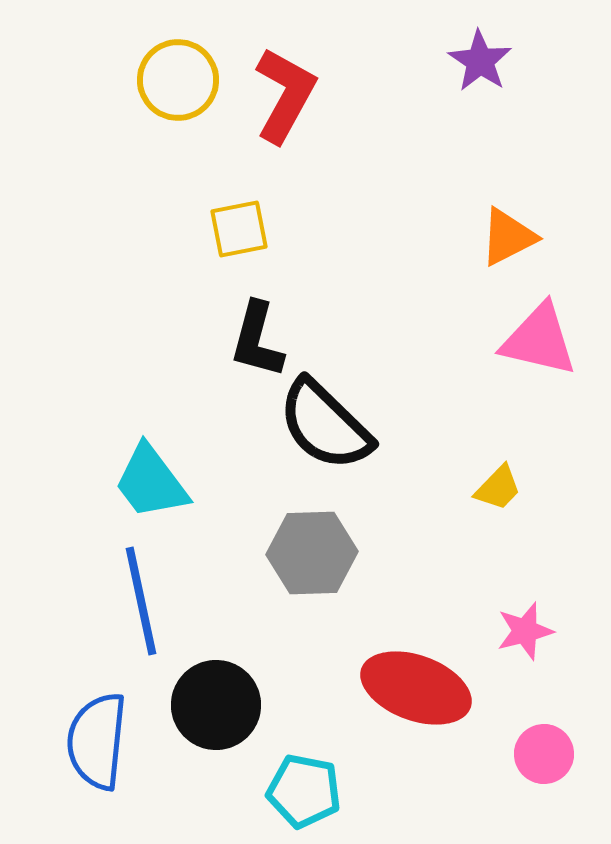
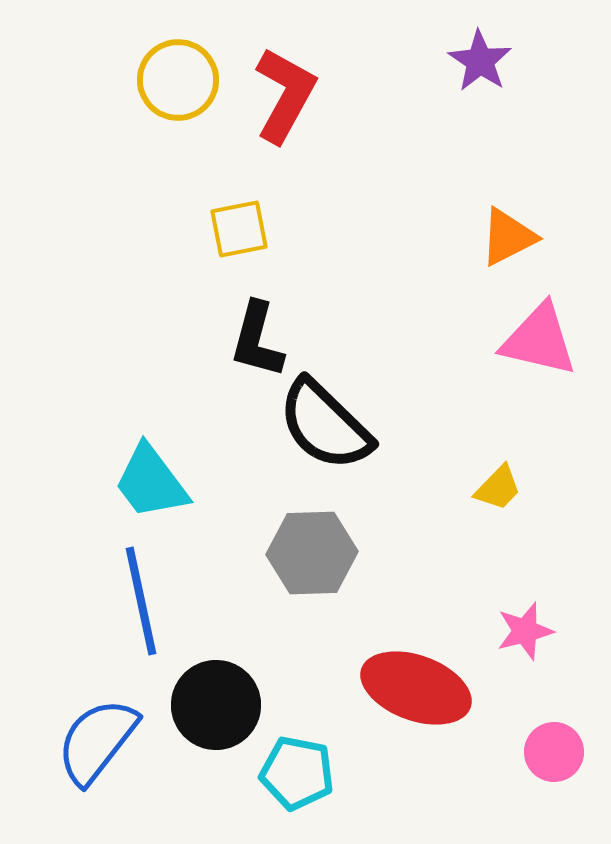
blue semicircle: rotated 32 degrees clockwise
pink circle: moved 10 px right, 2 px up
cyan pentagon: moved 7 px left, 18 px up
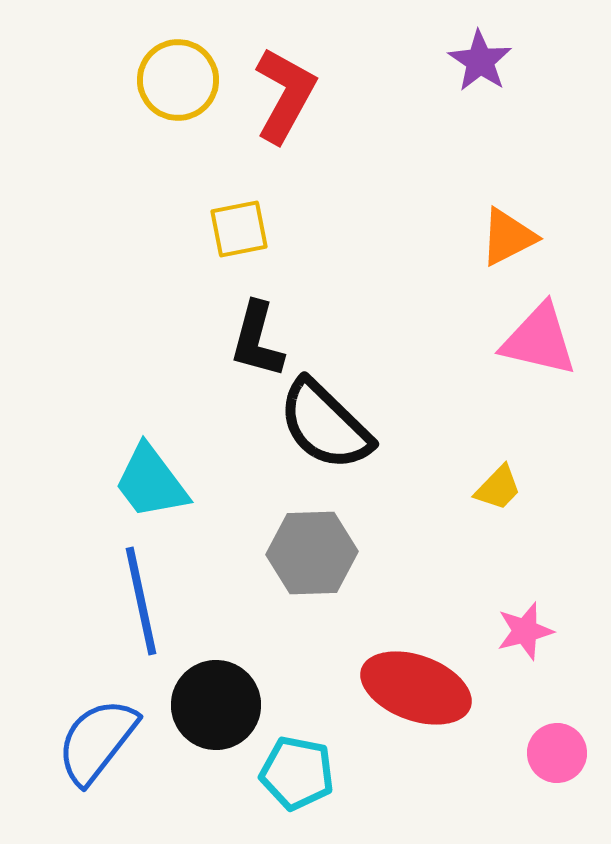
pink circle: moved 3 px right, 1 px down
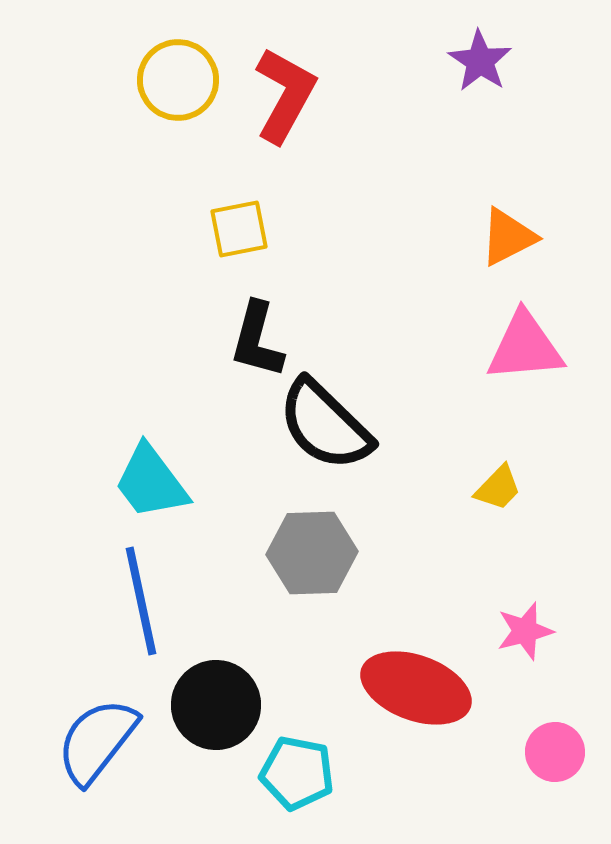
pink triangle: moved 14 px left, 7 px down; rotated 18 degrees counterclockwise
pink circle: moved 2 px left, 1 px up
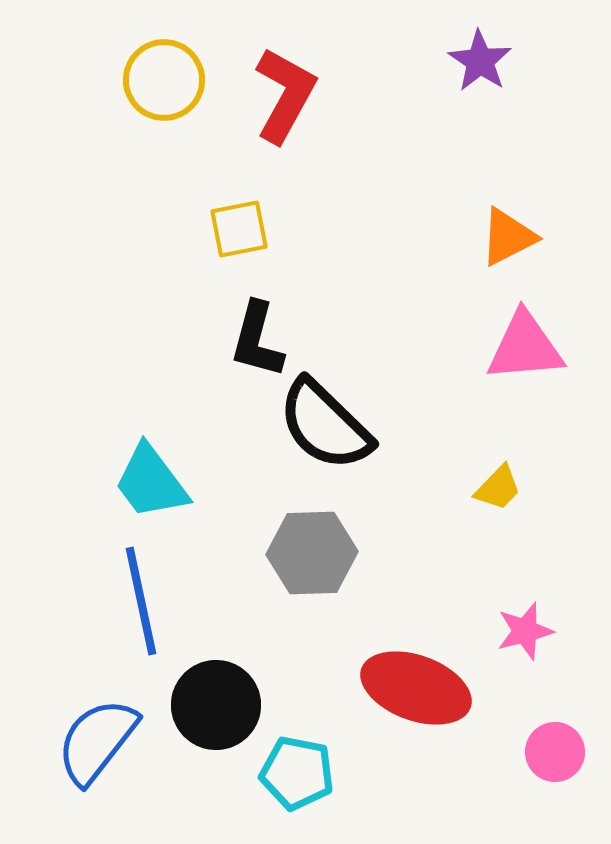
yellow circle: moved 14 px left
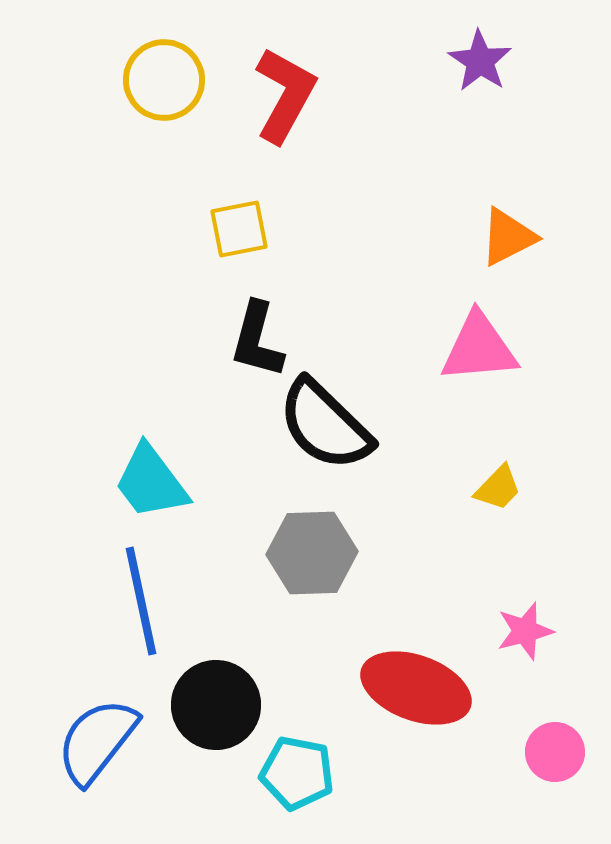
pink triangle: moved 46 px left, 1 px down
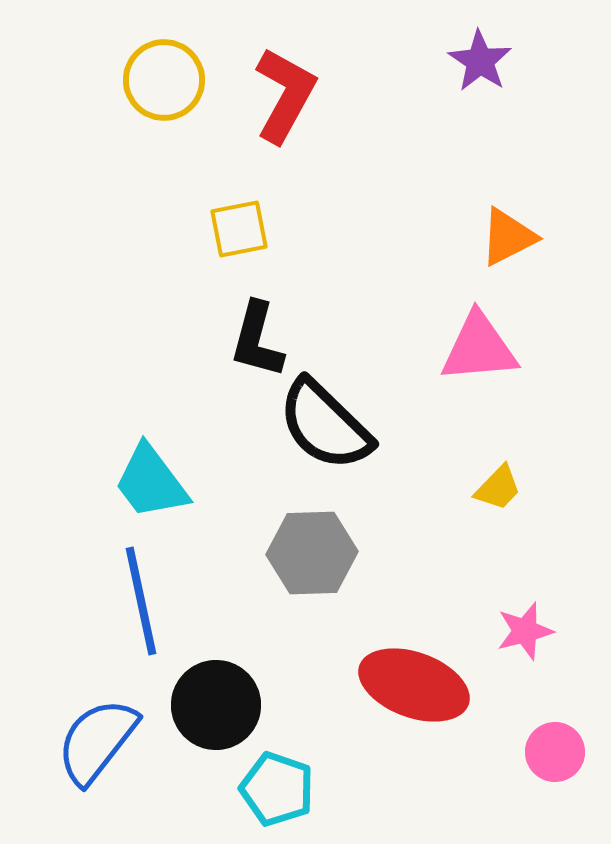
red ellipse: moved 2 px left, 3 px up
cyan pentagon: moved 20 px left, 16 px down; rotated 8 degrees clockwise
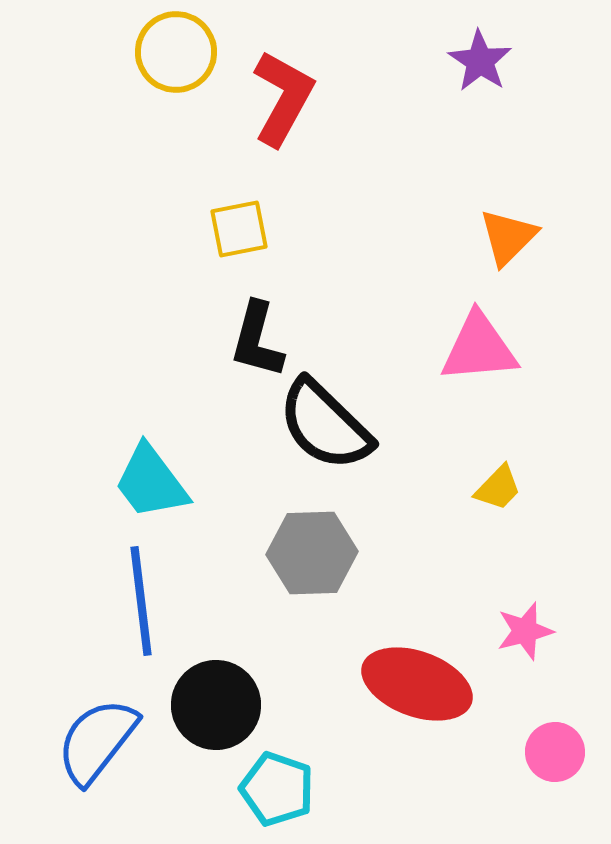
yellow circle: moved 12 px right, 28 px up
red L-shape: moved 2 px left, 3 px down
orange triangle: rotated 18 degrees counterclockwise
blue line: rotated 5 degrees clockwise
red ellipse: moved 3 px right, 1 px up
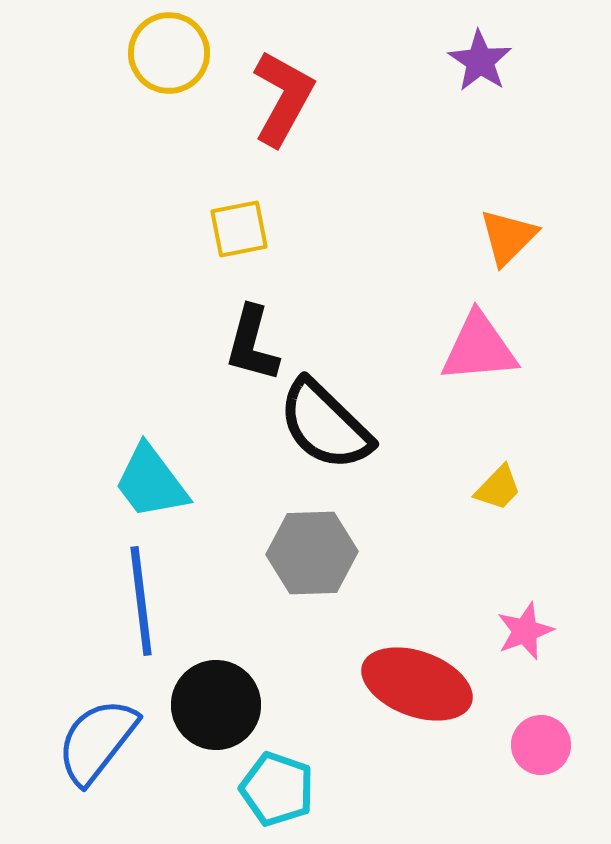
yellow circle: moved 7 px left, 1 px down
black L-shape: moved 5 px left, 4 px down
pink star: rotated 6 degrees counterclockwise
pink circle: moved 14 px left, 7 px up
